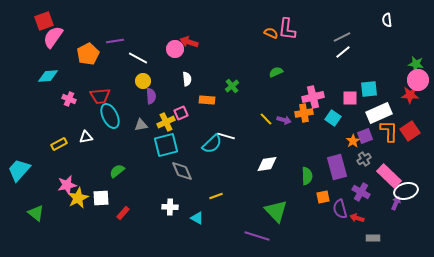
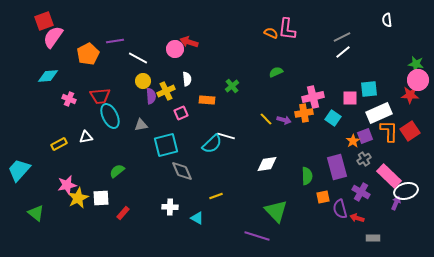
yellow cross at (166, 122): moved 31 px up
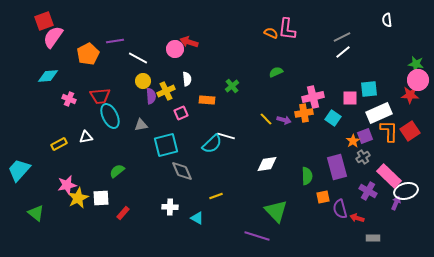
gray cross at (364, 159): moved 1 px left, 2 px up
purple cross at (361, 192): moved 7 px right, 1 px up
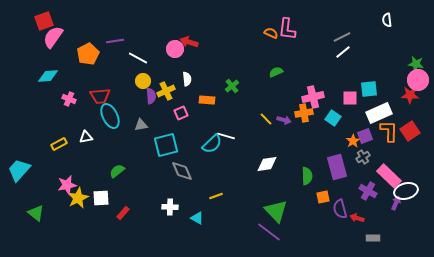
purple line at (257, 236): moved 12 px right, 4 px up; rotated 20 degrees clockwise
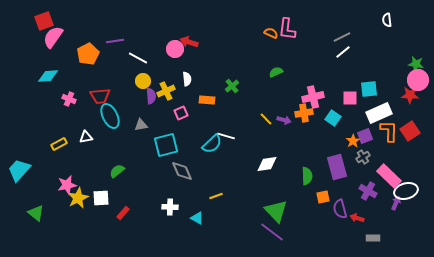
purple line at (269, 232): moved 3 px right
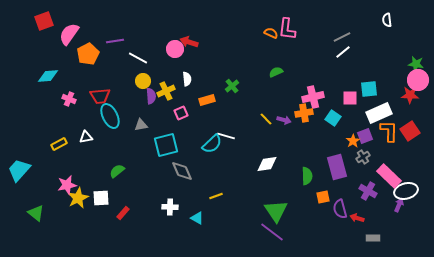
pink semicircle at (53, 37): moved 16 px right, 3 px up
orange rectangle at (207, 100): rotated 21 degrees counterclockwise
purple arrow at (396, 203): moved 3 px right, 2 px down
green triangle at (276, 211): rotated 10 degrees clockwise
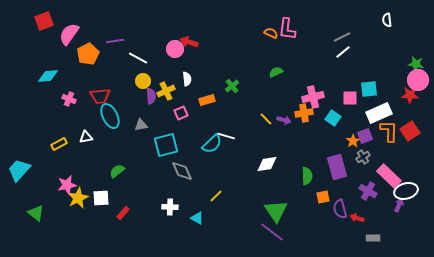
yellow line at (216, 196): rotated 24 degrees counterclockwise
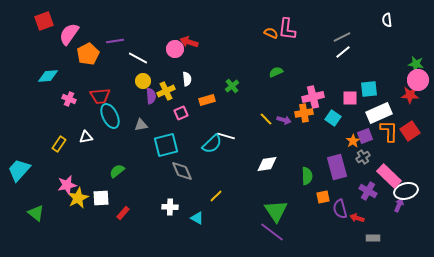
yellow rectangle at (59, 144): rotated 28 degrees counterclockwise
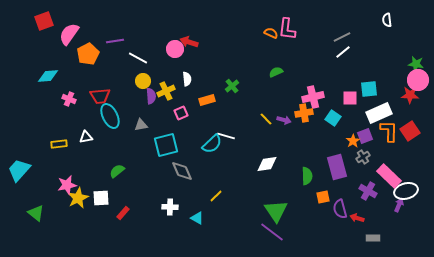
yellow rectangle at (59, 144): rotated 49 degrees clockwise
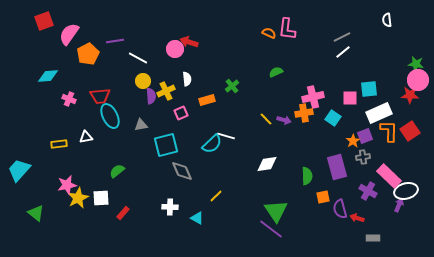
orange semicircle at (271, 33): moved 2 px left
gray cross at (363, 157): rotated 24 degrees clockwise
purple line at (272, 232): moved 1 px left, 3 px up
